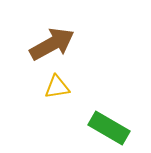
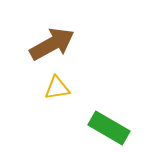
yellow triangle: moved 1 px down
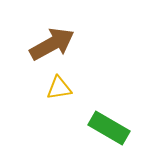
yellow triangle: moved 2 px right
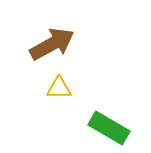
yellow triangle: rotated 8 degrees clockwise
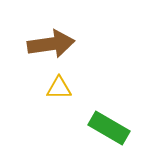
brown arrow: moved 1 px left; rotated 21 degrees clockwise
